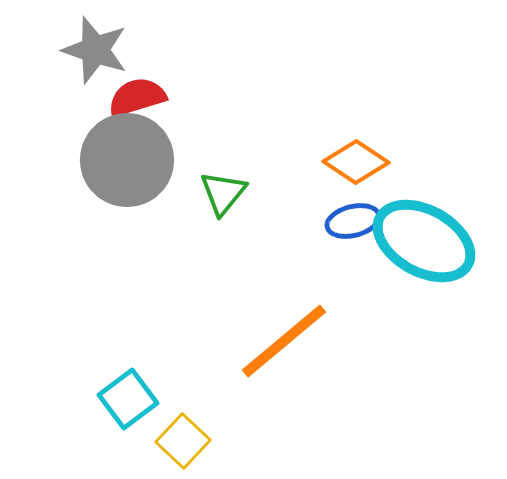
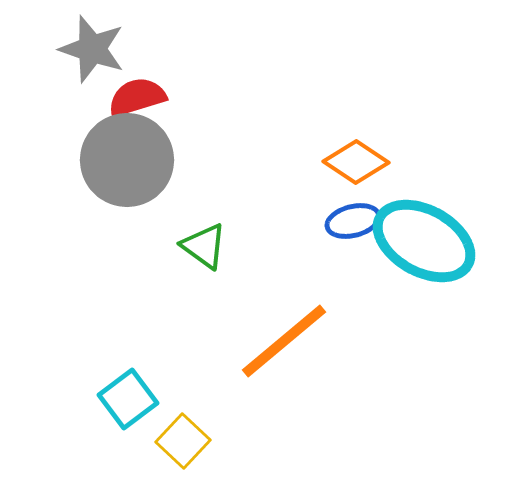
gray star: moved 3 px left, 1 px up
green triangle: moved 19 px left, 53 px down; rotated 33 degrees counterclockwise
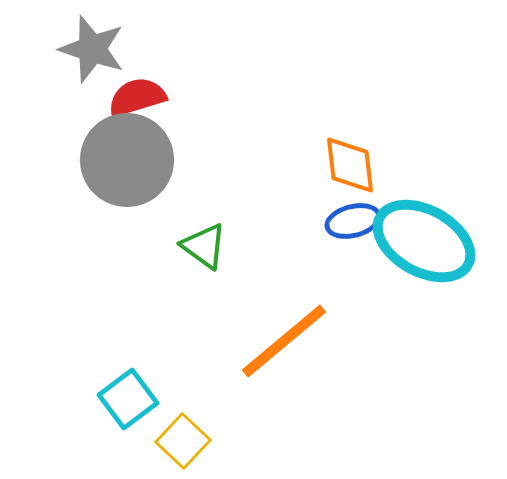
orange diamond: moved 6 px left, 3 px down; rotated 50 degrees clockwise
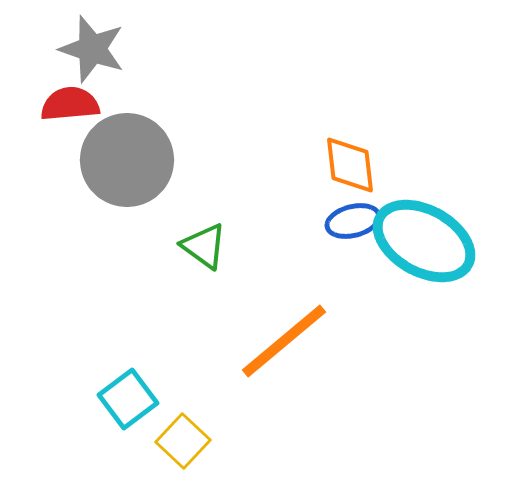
red semicircle: moved 67 px left, 7 px down; rotated 12 degrees clockwise
